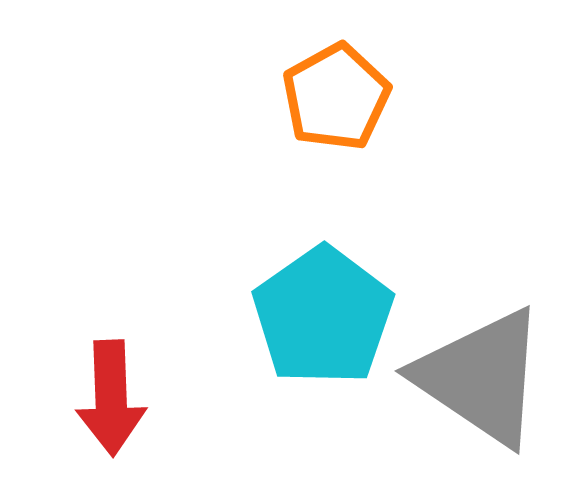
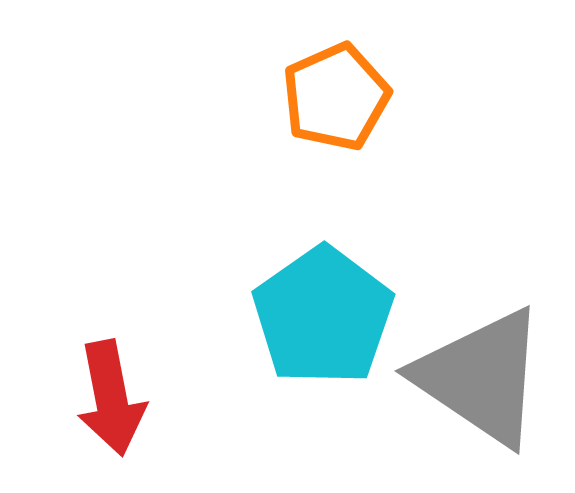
orange pentagon: rotated 5 degrees clockwise
red arrow: rotated 9 degrees counterclockwise
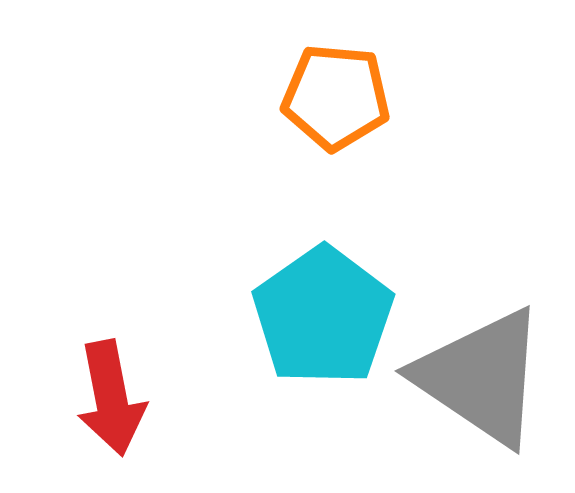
orange pentagon: rotated 29 degrees clockwise
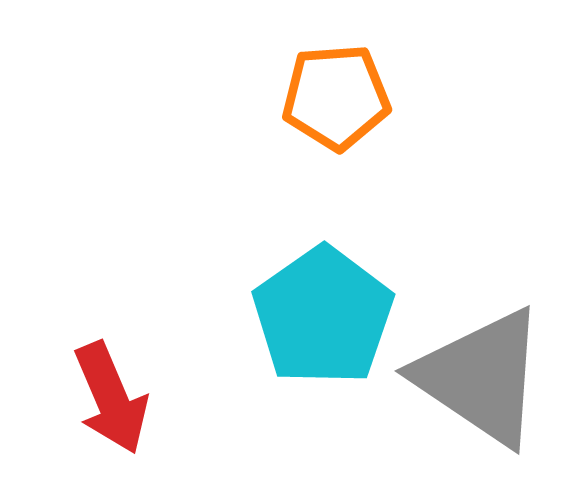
orange pentagon: rotated 9 degrees counterclockwise
red arrow: rotated 12 degrees counterclockwise
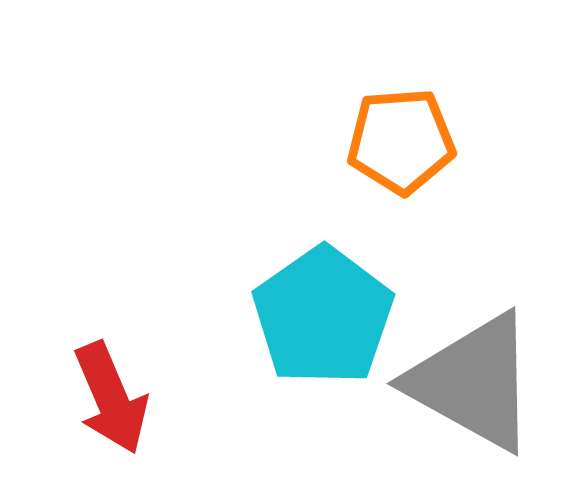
orange pentagon: moved 65 px right, 44 px down
gray triangle: moved 8 px left, 5 px down; rotated 5 degrees counterclockwise
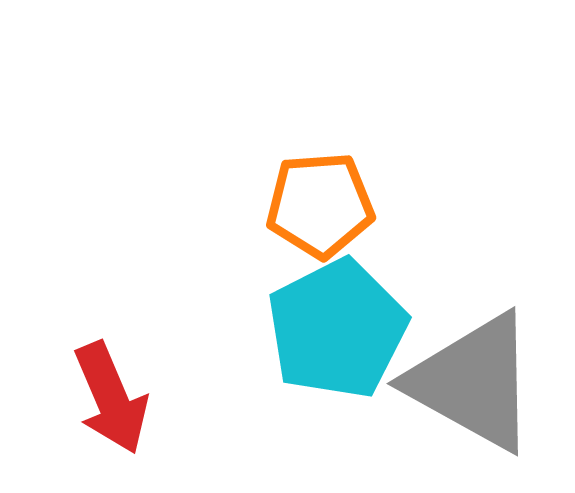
orange pentagon: moved 81 px left, 64 px down
cyan pentagon: moved 14 px right, 13 px down; rotated 8 degrees clockwise
